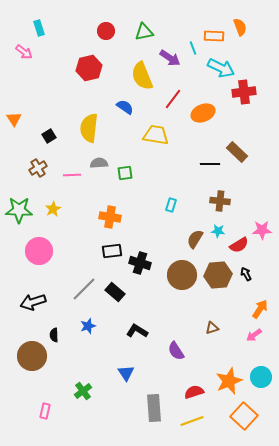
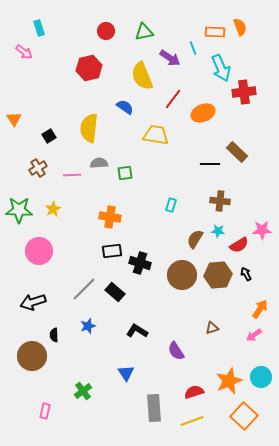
orange rectangle at (214, 36): moved 1 px right, 4 px up
cyan arrow at (221, 68): rotated 40 degrees clockwise
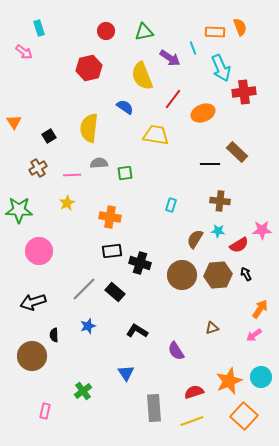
orange triangle at (14, 119): moved 3 px down
yellow star at (53, 209): moved 14 px right, 6 px up
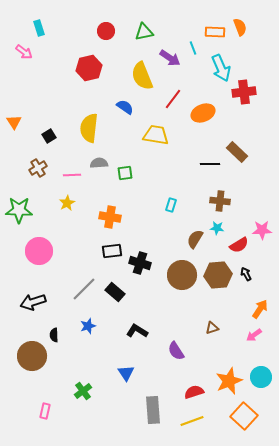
cyan star at (218, 231): moved 1 px left, 3 px up
gray rectangle at (154, 408): moved 1 px left, 2 px down
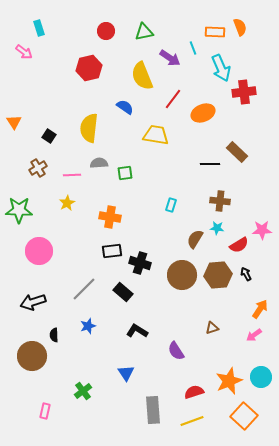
black square at (49, 136): rotated 24 degrees counterclockwise
black rectangle at (115, 292): moved 8 px right
